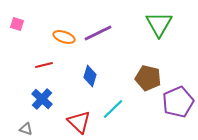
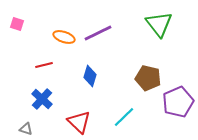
green triangle: rotated 8 degrees counterclockwise
cyan line: moved 11 px right, 8 px down
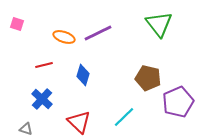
blue diamond: moved 7 px left, 1 px up
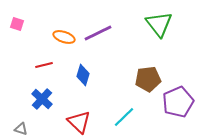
brown pentagon: moved 1 px down; rotated 20 degrees counterclockwise
gray triangle: moved 5 px left
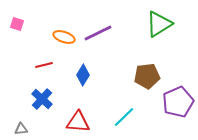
green triangle: rotated 36 degrees clockwise
blue diamond: rotated 15 degrees clockwise
brown pentagon: moved 1 px left, 3 px up
red triangle: moved 1 px left; rotated 40 degrees counterclockwise
gray triangle: rotated 24 degrees counterclockwise
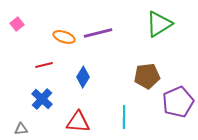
pink square: rotated 32 degrees clockwise
purple line: rotated 12 degrees clockwise
blue diamond: moved 2 px down
cyan line: rotated 45 degrees counterclockwise
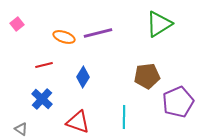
red triangle: rotated 15 degrees clockwise
gray triangle: rotated 40 degrees clockwise
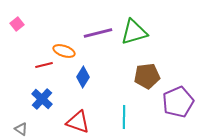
green triangle: moved 25 px left, 8 px down; rotated 16 degrees clockwise
orange ellipse: moved 14 px down
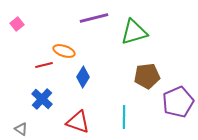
purple line: moved 4 px left, 15 px up
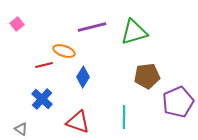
purple line: moved 2 px left, 9 px down
